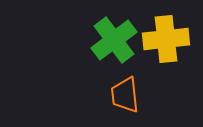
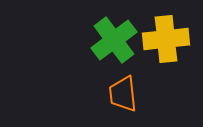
orange trapezoid: moved 2 px left, 1 px up
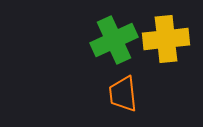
green cross: rotated 12 degrees clockwise
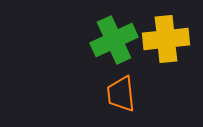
orange trapezoid: moved 2 px left
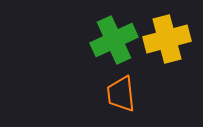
yellow cross: moved 1 px right; rotated 9 degrees counterclockwise
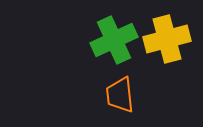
orange trapezoid: moved 1 px left, 1 px down
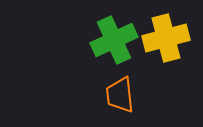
yellow cross: moved 1 px left, 1 px up
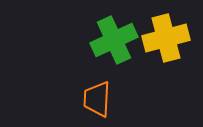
orange trapezoid: moved 23 px left, 4 px down; rotated 9 degrees clockwise
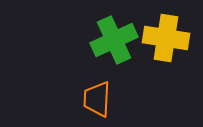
yellow cross: rotated 24 degrees clockwise
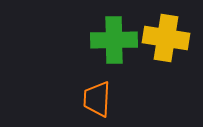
green cross: rotated 24 degrees clockwise
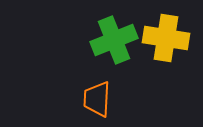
green cross: rotated 21 degrees counterclockwise
